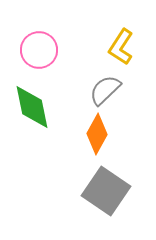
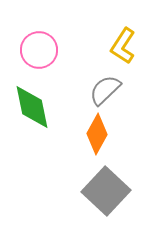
yellow L-shape: moved 2 px right, 1 px up
gray square: rotated 9 degrees clockwise
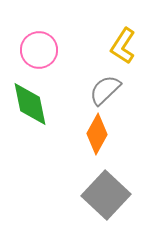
green diamond: moved 2 px left, 3 px up
gray square: moved 4 px down
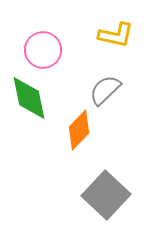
yellow L-shape: moved 7 px left, 11 px up; rotated 111 degrees counterclockwise
pink circle: moved 4 px right
green diamond: moved 1 px left, 6 px up
orange diamond: moved 18 px left, 4 px up; rotated 15 degrees clockwise
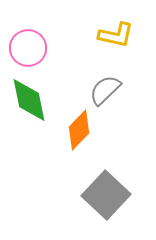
pink circle: moved 15 px left, 2 px up
green diamond: moved 2 px down
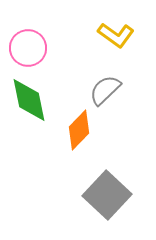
yellow L-shape: rotated 24 degrees clockwise
gray square: moved 1 px right
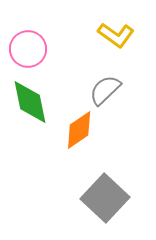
pink circle: moved 1 px down
green diamond: moved 1 px right, 2 px down
orange diamond: rotated 12 degrees clockwise
gray square: moved 2 px left, 3 px down
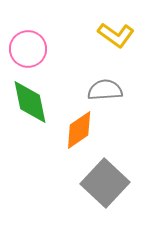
gray semicircle: rotated 40 degrees clockwise
gray square: moved 15 px up
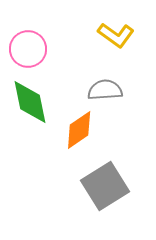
gray square: moved 3 px down; rotated 15 degrees clockwise
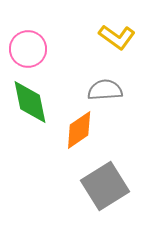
yellow L-shape: moved 1 px right, 2 px down
